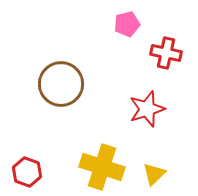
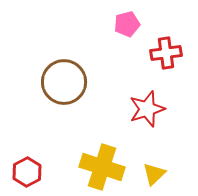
red cross: rotated 20 degrees counterclockwise
brown circle: moved 3 px right, 2 px up
red hexagon: rotated 12 degrees clockwise
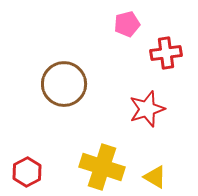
brown circle: moved 2 px down
yellow triangle: moved 1 px right, 3 px down; rotated 45 degrees counterclockwise
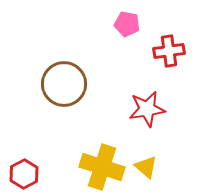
pink pentagon: rotated 25 degrees clockwise
red cross: moved 3 px right, 2 px up
red star: rotated 9 degrees clockwise
red hexagon: moved 3 px left, 2 px down
yellow triangle: moved 9 px left, 10 px up; rotated 10 degrees clockwise
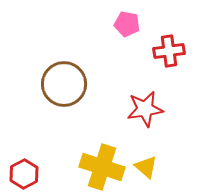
red star: moved 2 px left
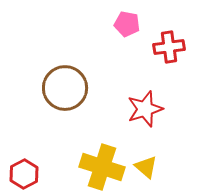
red cross: moved 4 px up
brown circle: moved 1 px right, 4 px down
red star: rotated 9 degrees counterclockwise
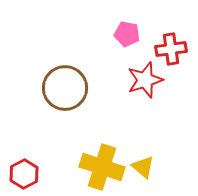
pink pentagon: moved 10 px down
red cross: moved 2 px right, 2 px down
red star: moved 29 px up
yellow triangle: moved 3 px left
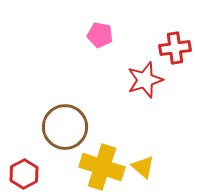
pink pentagon: moved 27 px left, 1 px down
red cross: moved 4 px right, 1 px up
brown circle: moved 39 px down
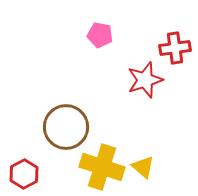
brown circle: moved 1 px right
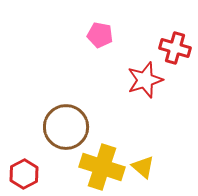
red cross: rotated 24 degrees clockwise
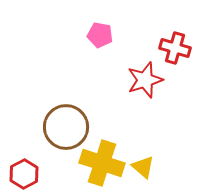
yellow cross: moved 4 px up
